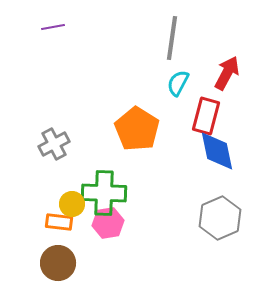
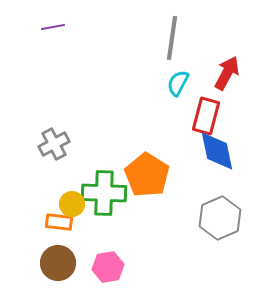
orange pentagon: moved 10 px right, 46 px down
pink hexagon: moved 44 px down
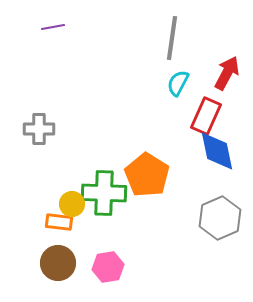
red rectangle: rotated 9 degrees clockwise
gray cross: moved 15 px left, 15 px up; rotated 28 degrees clockwise
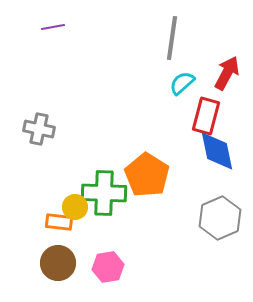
cyan semicircle: moved 4 px right; rotated 20 degrees clockwise
red rectangle: rotated 9 degrees counterclockwise
gray cross: rotated 12 degrees clockwise
yellow circle: moved 3 px right, 3 px down
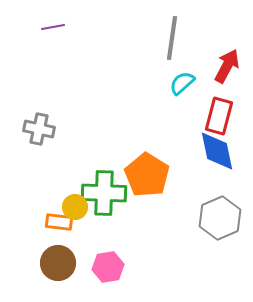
red arrow: moved 7 px up
red rectangle: moved 13 px right
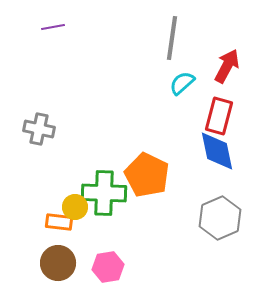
orange pentagon: rotated 6 degrees counterclockwise
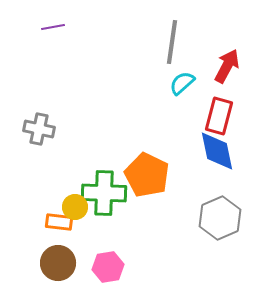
gray line: moved 4 px down
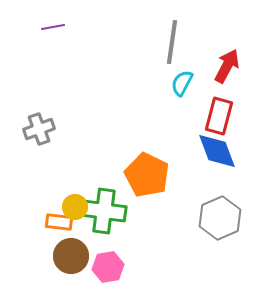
cyan semicircle: rotated 20 degrees counterclockwise
gray cross: rotated 32 degrees counterclockwise
blue diamond: rotated 9 degrees counterclockwise
green cross: moved 18 px down; rotated 6 degrees clockwise
brown circle: moved 13 px right, 7 px up
